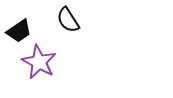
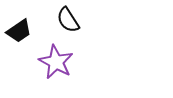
purple star: moved 17 px right
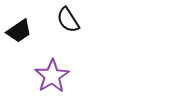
purple star: moved 4 px left, 14 px down; rotated 12 degrees clockwise
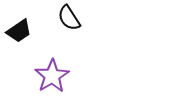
black semicircle: moved 1 px right, 2 px up
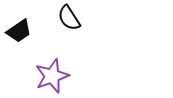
purple star: rotated 12 degrees clockwise
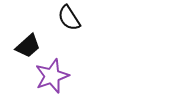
black trapezoid: moved 9 px right, 15 px down; rotated 8 degrees counterclockwise
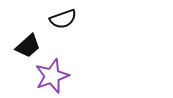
black semicircle: moved 6 px left, 1 px down; rotated 76 degrees counterclockwise
